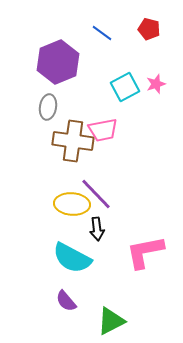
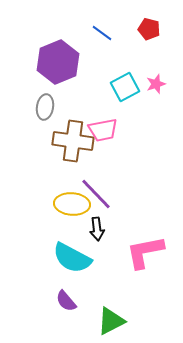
gray ellipse: moved 3 px left
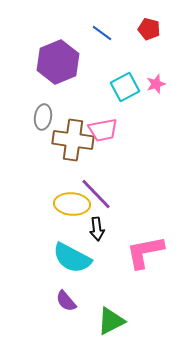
gray ellipse: moved 2 px left, 10 px down
brown cross: moved 1 px up
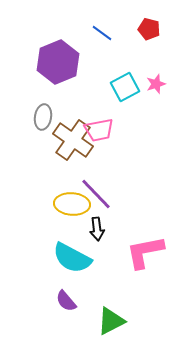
pink trapezoid: moved 4 px left
brown cross: rotated 27 degrees clockwise
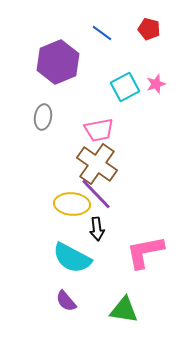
brown cross: moved 24 px right, 24 px down
green triangle: moved 13 px right, 11 px up; rotated 36 degrees clockwise
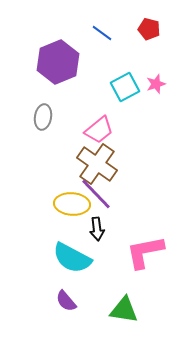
pink trapezoid: rotated 28 degrees counterclockwise
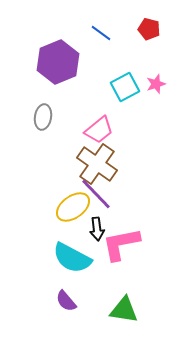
blue line: moved 1 px left
yellow ellipse: moved 1 px right, 3 px down; rotated 40 degrees counterclockwise
pink L-shape: moved 24 px left, 8 px up
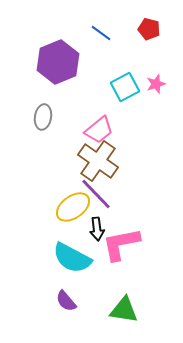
brown cross: moved 1 px right, 3 px up
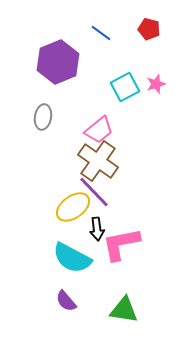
purple line: moved 2 px left, 2 px up
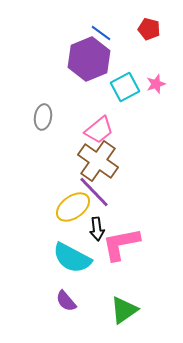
purple hexagon: moved 31 px right, 3 px up
green triangle: rotated 44 degrees counterclockwise
